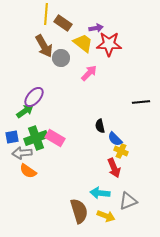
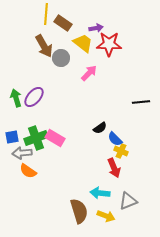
green arrow: moved 9 px left, 13 px up; rotated 72 degrees counterclockwise
black semicircle: moved 2 px down; rotated 112 degrees counterclockwise
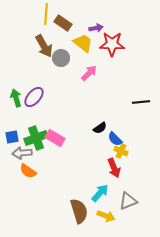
red star: moved 3 px right
cyan arrow: rotated 126 degrees clockwise
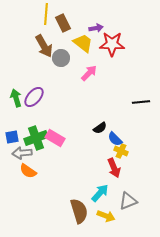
brown rectangle: rotated 30 degrees clockwise
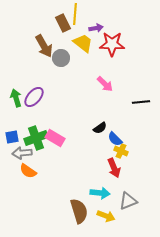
yellow line: moved 29 px right
pink arrow: moved 16 px right, 11 px down; rotated 90 degrees clockwise
cyan arrow: rotated 54 degrees clockwise
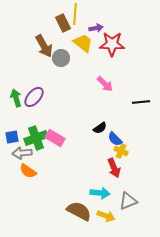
brown semicircle: rotated 45 degrees counterclockwise
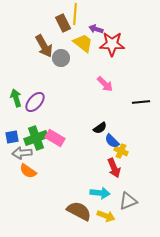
purple arrow: moved 1 px down; rotated 152 degrees counterclockwise
purple ellipse: moved 1 px right, 5 px down
blue semicircle: moved 3 px left, 2 px down
